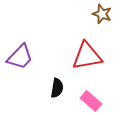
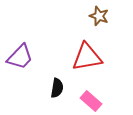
brown star: moved 3 px left, 2 px down
red triangle: moved 1 px down
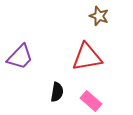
black semicircle: moved 4 px down
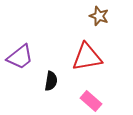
purple trapezoid: rotated 8 degrees clockwise
black semicircle: moved 6 px left, 11 px up
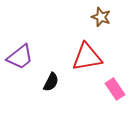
brown star: moved 2 px right, 1 px down
black semicircle: moved 1 px down; rotated 18 degrees clockwise
pink rectangle: moved 24 px right, 12 px up; rotated 15 degrees clockwise
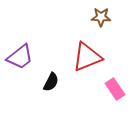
brown star: rotated 18 degrees counterclockwise
red triangle: rotated 12 degrees counterclockwise
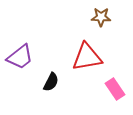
red triangle: rotated 12 degrees clockwise
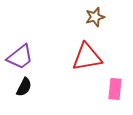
brown star: moved 6 px left; rotated 18 degrees counterclockwise
black semicircle: moved 27 px left, 5 px down
pink rectangle: rotated 40 degrees clockwise
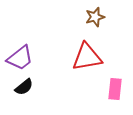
purple trapezoid: moved 1 px down
black semicircle: rotated 24 degrees clockwise
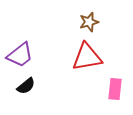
brown star: moved 6 px left, 5 px down
purple trapezoid: moved 3 px up
black semicircle: moved 2 px right, 1 px up
